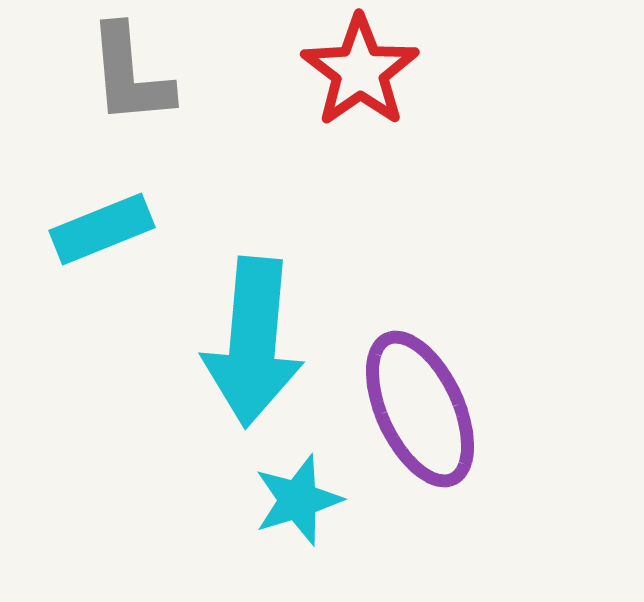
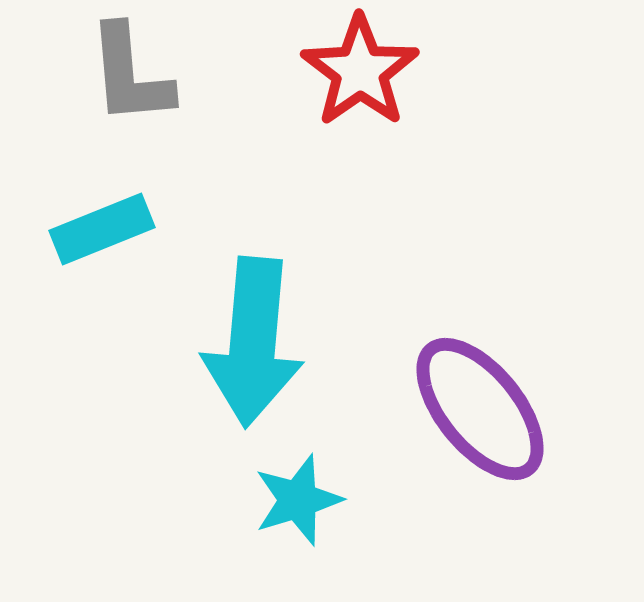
purple ellipse: moved 60 px right; rotated 14 degrees counterclockwise
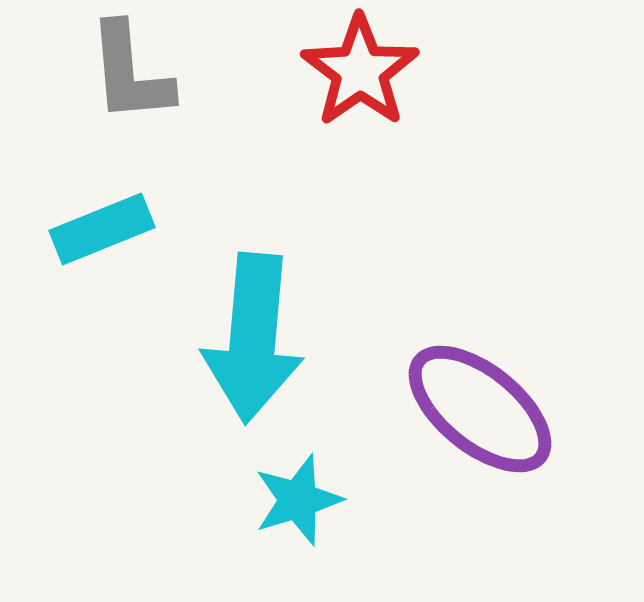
gray L-shape: moved 2 px up
cyan arrow: moved 4 px up
purple ellipse: rotated 12 degrees counterclockwise
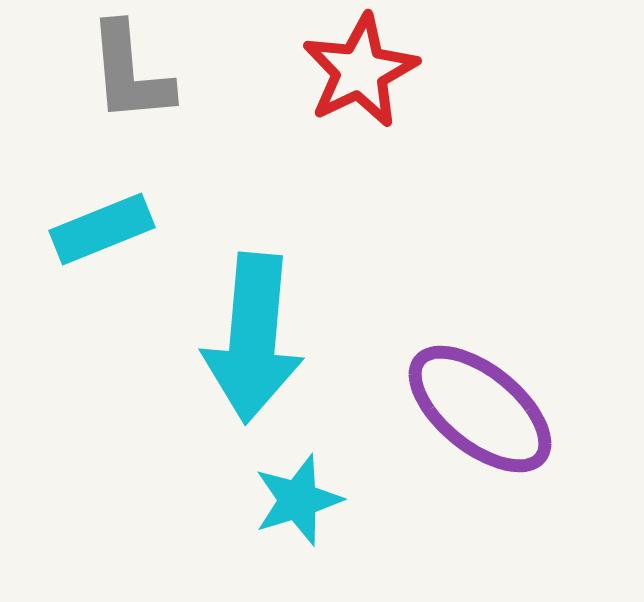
red star: rotated 9 degrees clockwise
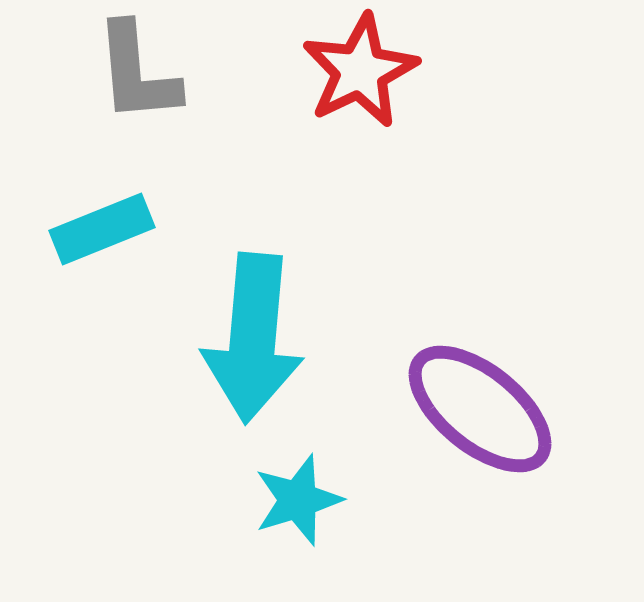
gray L-shape: moved 7 px right
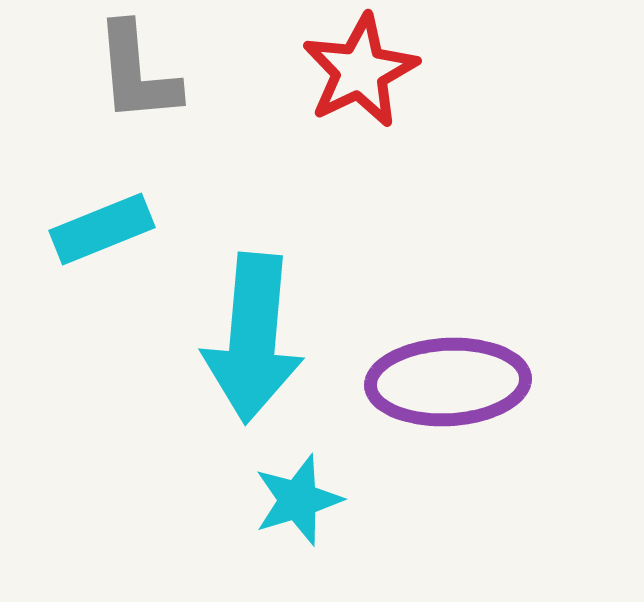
purple ellipse: moved 32 px left, 27 px up; rotated 42 degrees counterclockwise
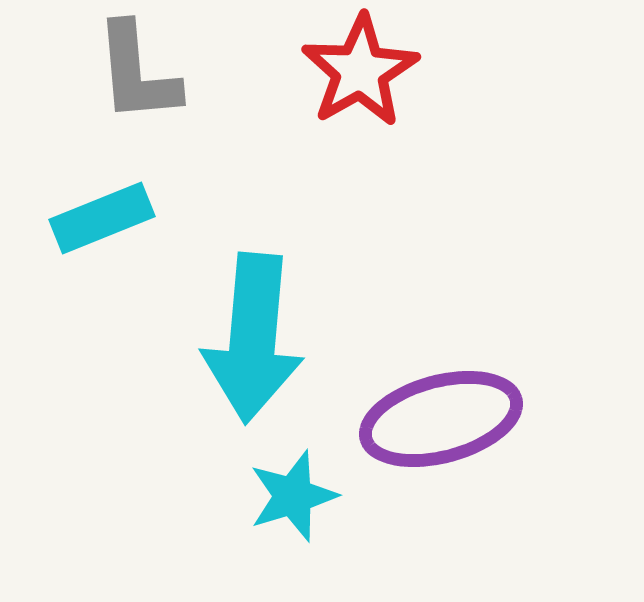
red star: rotated 4 degrees counterclockwise
cyan rectangle: moved 11 px up
purple ellipse: moved 7 px left, 37 px down; rotated 12 degrees counterclockwise
cyan star: moved 5 px left, 4 px up
